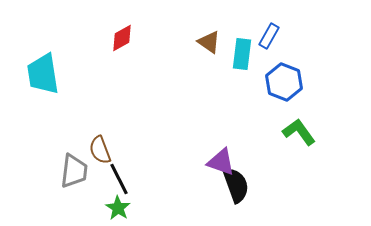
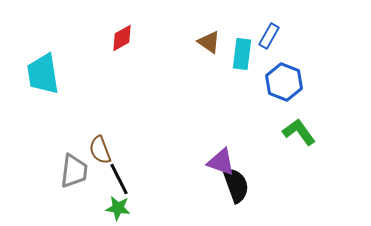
green star: rotated 25 degrees counterclockwise
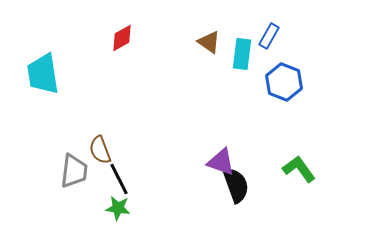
green L-shape: moved 37 px down
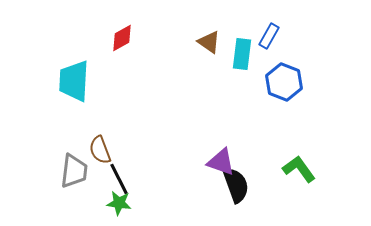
cyan trapezoid: moved 31 px right, 7 px down; rotated 12 degrees clockwise
green star: moved 1 px right, 5 px up
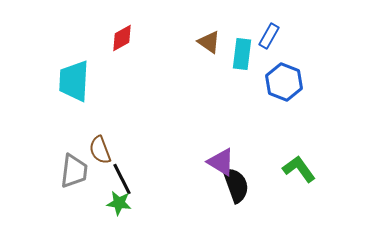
purple triangle: rotated 12 degrees clockwise
black line: moved 3 px right
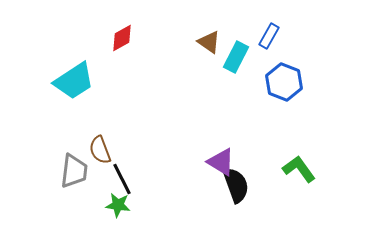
cyan rectangle: moved 6 px left, 3 px down; rotated 20 degrees clockwise
cyan trapezoid: rotated 126 degrees counterclockwise
green star: moved 1 px left, 2 px down
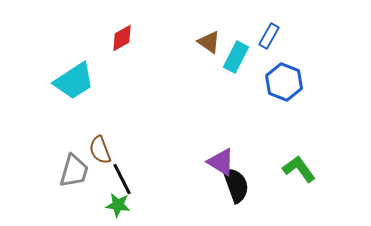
gray trapezoid: rotated 9 degrees clockwise
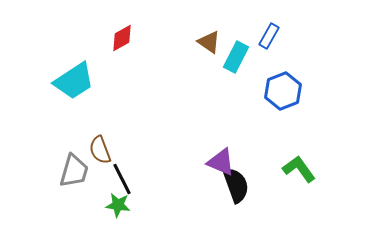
blue hexagon: moved 1 px left, 9 px down; rotated 18 degrees clockwise
purple triangle: rotated 8 degrees counterclockwise
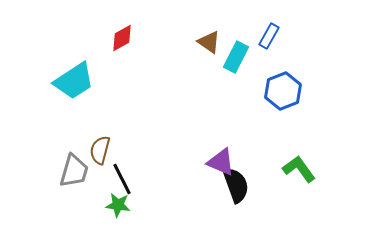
brown semicircle: rotated 36 degrees clockwise
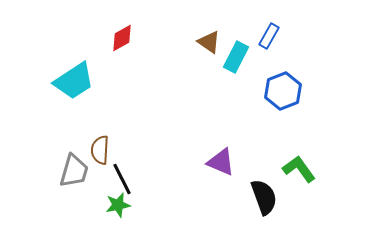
brown semicircle: rotated 12 degrees counterclockwise
black semicircle: moved 28 px right, 12 px down
green star: rotated 20 degrees counterclockwise
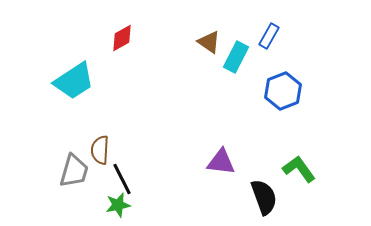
purple triangle: rotated 16 degrees counterclockwise
